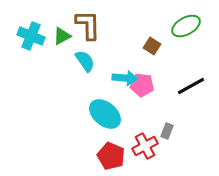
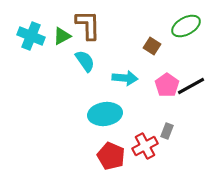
pink pentagon: moved 25 px right; rotated 30 degrees clockwise
cyan ellipse: rotated 48 degrees counterclockwise
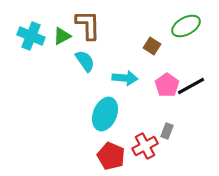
cyan ellipse: rotated 60 degrees counterclockwise
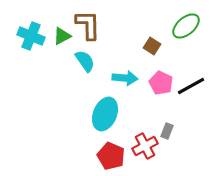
green ellipse: rotated 12 degrees counterclockwise
pink pentagon: moved 6 px left, 2 px up; rotated 10 degrees counterclockwise
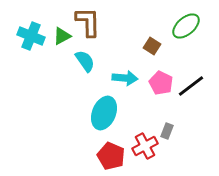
brown L-shape: moved 3 px up
black line: rotated 8 degrees counterclockwise
cyan ellipse: moved 1 px left, 1 px up
